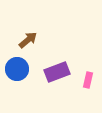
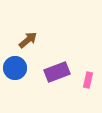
blue circle: moved 2 px left, 1 px up
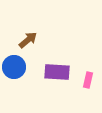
blue circle: moved 1 px left, 1 px up
purple rectangle: rotated 25 degrees clockwise
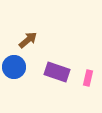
purple rectangle: rotated 15 degrees clockwise
pink rectangle: moved 2 px up
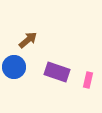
pink rectangle: moved 2 px down
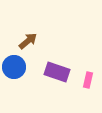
brown arrow: moved 1 px down
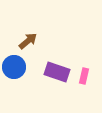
pink rectangle: moved 4 px left, 4 px up
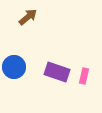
brown arrow: moved 24 px up
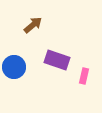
brown arrow: moved 5 px right, 8 px down
purple rectangle: moved 12 px up
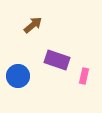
blue circle: moved 4 px right, 9 px down
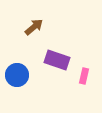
brown arrow: moved 1 px right, 2 px down
blue circle: moved 1 px left, 1 px up
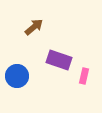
purple rectangle: moved 2 px right
blue circle: moved 1 px down
